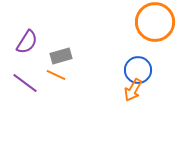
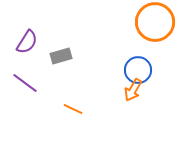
orange line: moved 17 px right, 34 px down
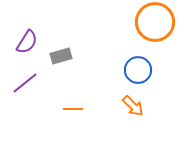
purple line: rotated 76 degrees counterclockwise
orange arrow: moved 16 px down; rotated 75 degrees counterclockwise
orange line: rotated 24 degrees counterclockwise
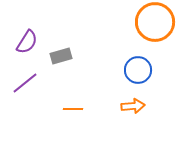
orange arrow: rotated 50 degrees counterclockwise
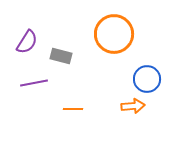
orange circle: moved 41 px left, 12 px down
gray rectangle: rotated 30 degrees clockwise
blue circle: moved 9 px right, 9 px down
purple line: moved 9 px right; rotated 28 degrees clockwise
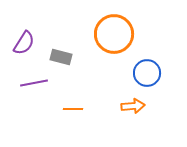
purple semicircle: moved 3 px left, 1 px down
gray rectangle: moved 1 px down
blue circle: moved 6 px up
